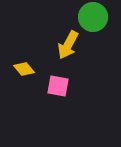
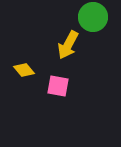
yellow diamond: moved 1 px down
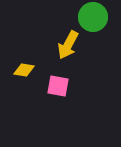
yellow diamond: rotated 40 degrees counterclockwise
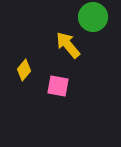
yellow arrow: rotated 112 degrees clockwise
yellow diamond: rotated 60 degrees counterclockwise
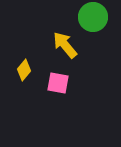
yellow arrow: moved 3 px left
pink square: moved 3 px up
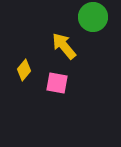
yellow arrow: moved 1 px left, 1 px down
pink square: moved 1 px left
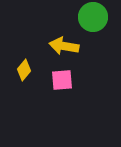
yellow arrow: rotated 40 degrees counterclockwise
pink square: moved 5 px right, 3 px up; rotated 15 degrees counterclockwise
